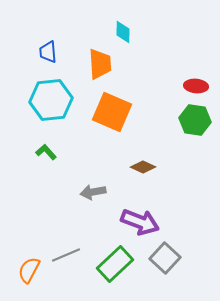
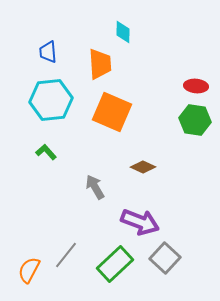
gray arrow: moved 2 px right, 5 px up; rotated 70 degrees clockwise
gray line: rotated 28 degrees counterclockwise
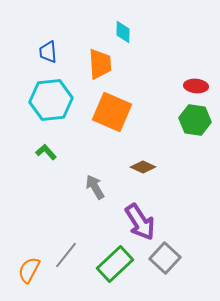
purple arrow: rotated 36 degrees clockwise
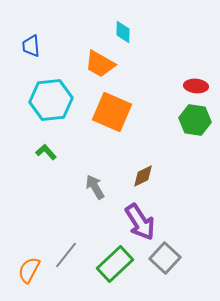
blue trapezoid: moved 17 px left, 6 px up
orange trapezoid: rotated 124 degrees clockwise
brown diamond: moved 9 px down; rotated 50 degrees counterclockwise
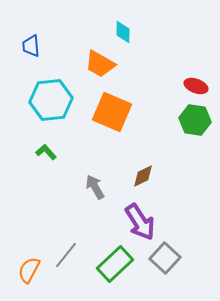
red ellipse: rotated 15 degrees clockwise
